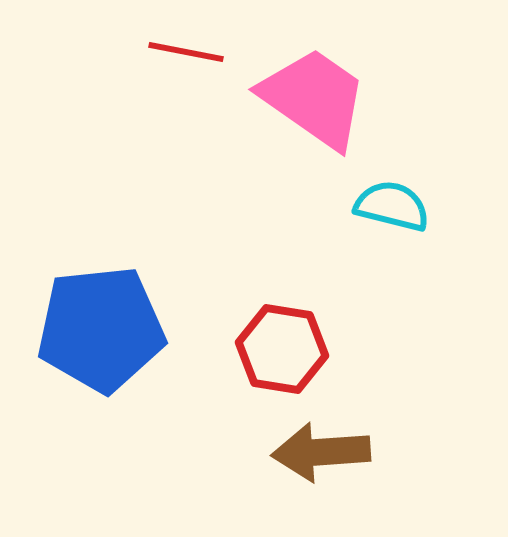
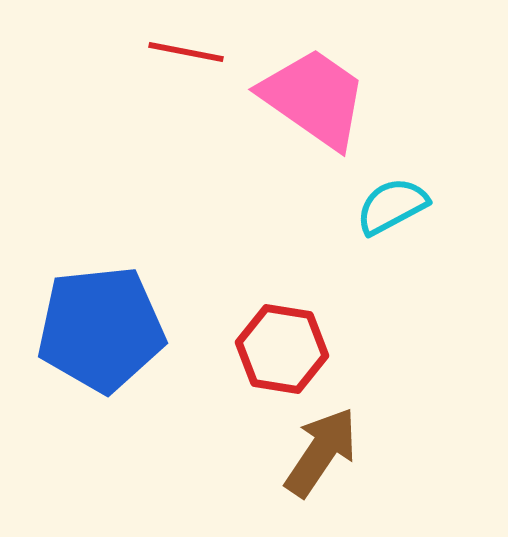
cyan semicircle: rotated 42 degrees counterclockwise
brown arrow: rotated 128 degrees clockwise
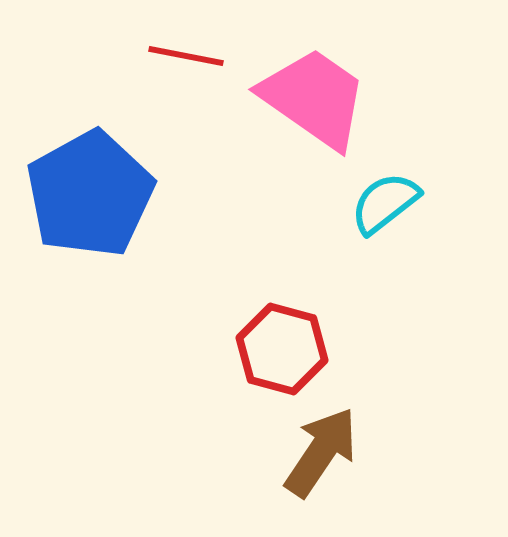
red line: moved 4 px down
cyan semicircle: moved 7 px left, 3 px up; rotated 10 degrees counterclockwise
blue pentagon: moved 11 px left, 135 px up; rotated 23 degrees counterclockwise
red hexagon: rotated 6 degrees clockwise
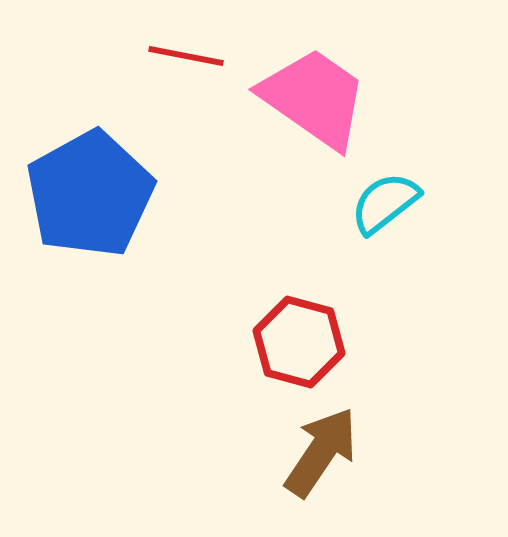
red hexagon: moved 17 px right, 7 px up
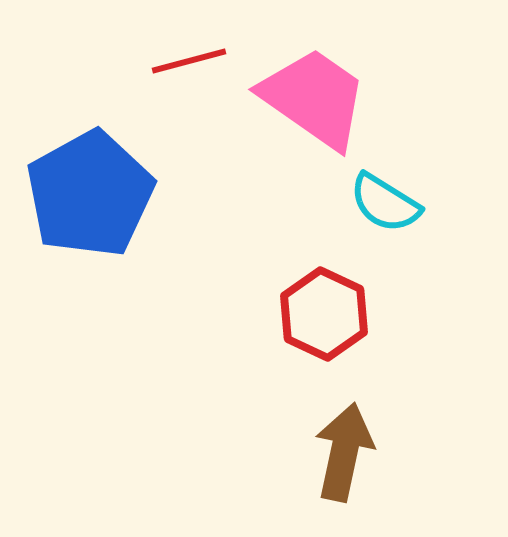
red line: moved 3 px right, 5 px down; rotated 26 degrees counterclockwise
cyan semicircle: rotated 110 degrees counterclockwise
red hexagon: moved 25 px right, 28 px up; rotated 10 degrees clockwise
brown arrow: moved 23 px right; rotated 22 degrees counterclockwise
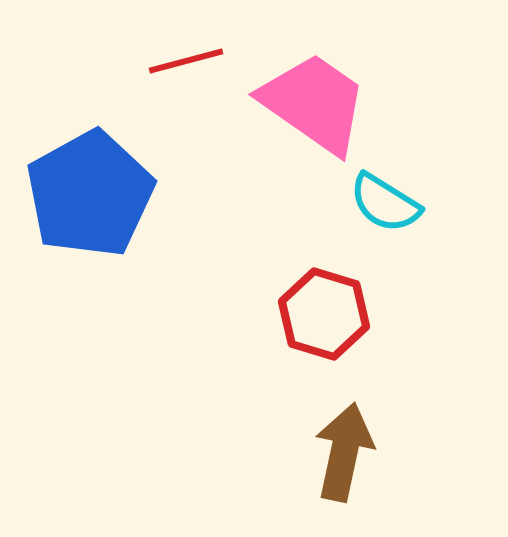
red line: moved 3 px left
pink trapezoid: moved 5 px down
red hexagon: rotated 8 degrees counterclockwise
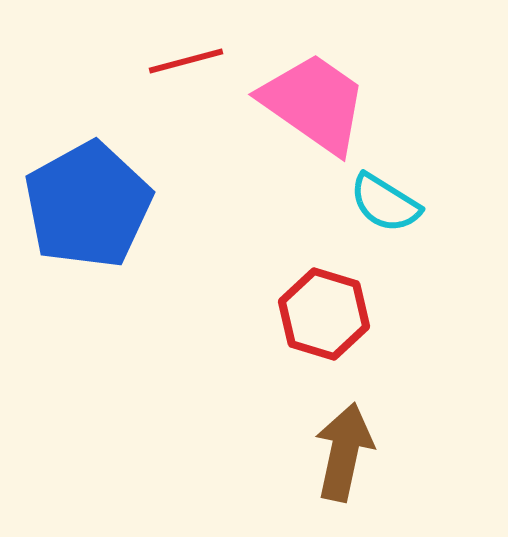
blue pentagon: moved 2 px left, 11 px down
